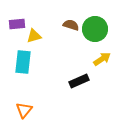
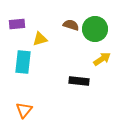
yellow triangle: moved 6 px right, 3 px down
black rectangle: rotated 30 degrees clockwise
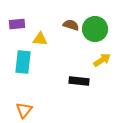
yellow triangle: rotated 21 degrees clockwise
yellow arrow: moved 1 px down
